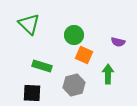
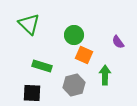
purple semicircle: rotated 40 degrees clockwise
green arrow: moved 3 px left, 1 px down
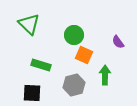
green rectangle: moved 1 px left, 1 px up
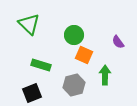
black square: rotated 24 degrees counterclockwise
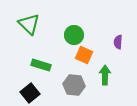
purple semicircle: rotated 40 degrees clockwise
gray hexagon: rotated 20 degrees clockwise
black square: moved 2 px left; rotated 18 degrees counterclockwise
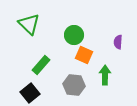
green rectangle: rotated 66 degrees counterclockwise
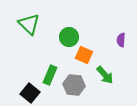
green circle: moved 5 px left, 2 px down
purple semicircle: moved 3 px right, 2 px up
green rectangle: moved 9 px right, 10 px down; rotated 18 degrees counterclockwise
green arrow: rotated 138 degrees clockwise
black square: rotated 12 degrees counterclockwise
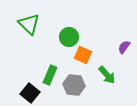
purple semicircle: moved 3 px right, 7 px down; rotated 32 degrees clockwise
orange square: moved 1 px left
green arrow: moved 2 px right
